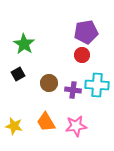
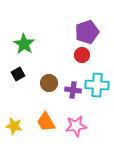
purple pentagon: moved 1 px right; rotated 10 degrees counterclockwise
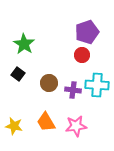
black square: rotated 24 degrees counterclockwise
